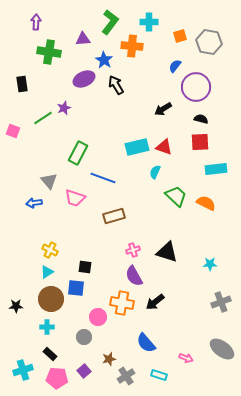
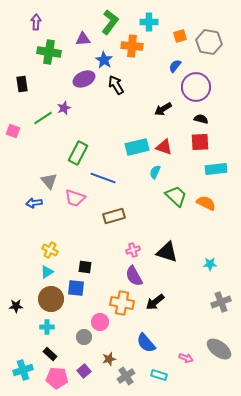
pink circle at (98, 317): moved 2 px right, 5 px down
gray ellipse at (222, 349): moved 3 px left
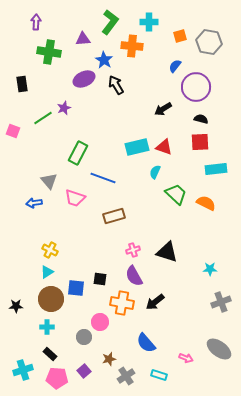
green trapezoid at (176, 196): moved 2 px up
cyan star at (210, 264): moved 5 px down
black square at (85, 267): moved 15 px right, 12 px down
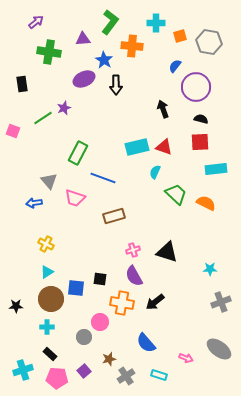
purple arrow at (36, 22): rotated 49 degrees clockwise
cyan cross at (149, 22): moved 7 px right, 1 px down
black arrow at (116, 85): rotated 150 degrees counterclockwise
black arrow at (163, 109): rotated 102 degrees clockwise
yellow cross at (50, 250): moved 4 px left, 6 px up
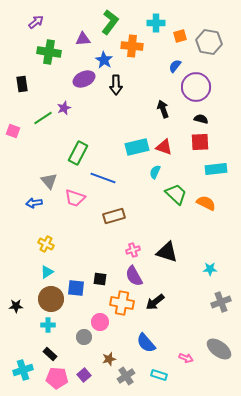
cyan cross at (47, 327): moved 1 px right, 2 px up
purple square at (84, 371): moved 4 px down
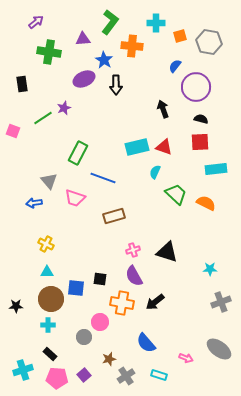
cyan triangle at (47, 272): rotated 32 degrees clockwise
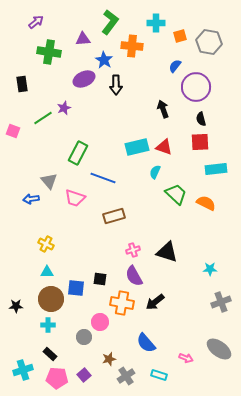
black semicircle at (201, 119): rotated 120 degrees counterclockwise
blue arrow at (34, 203): moved 3 px left, 4 px up
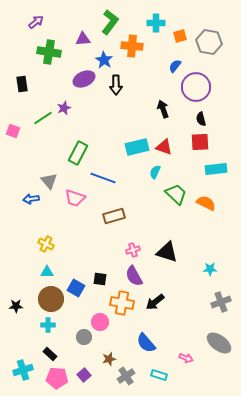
blue square at (76, 288): rotated 24 degrees clockwise
gray ellipse at (219, 349): moved 6 px up
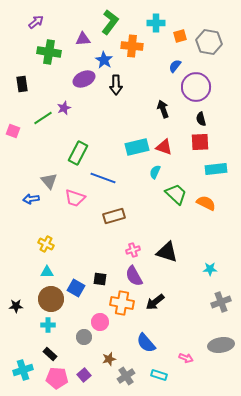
gray ellipse at (219, 343): moved 2 px right, 2 px down; rotated 45 degrees counterclockwise
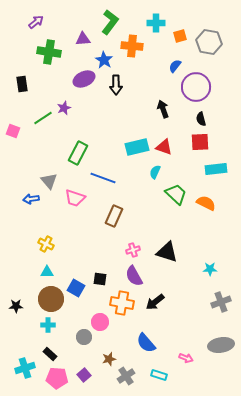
brown rectangle at (114, 216): rotated 50 degrees counterclockwise
cyan cross at (23, 370): moved 2 px right, 2 px up
